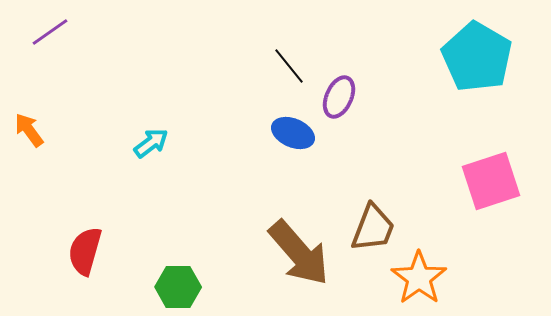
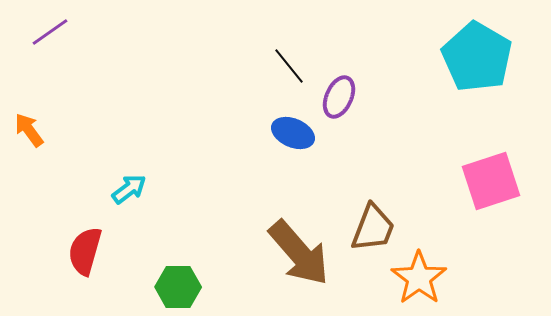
cyan arrow: moved 22 px left, 46 px down
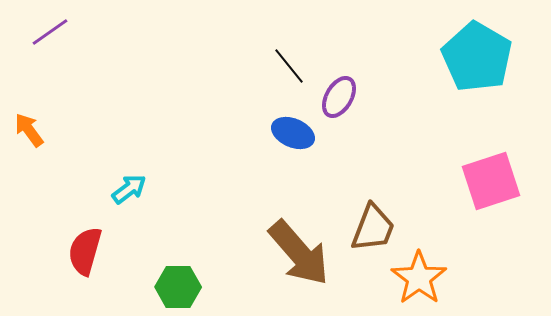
purple ellipse: rotated 6 degrees clockwise
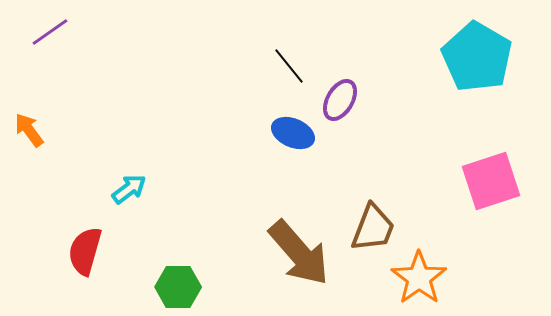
purple ellipse: moved 1 px right, 3 px down
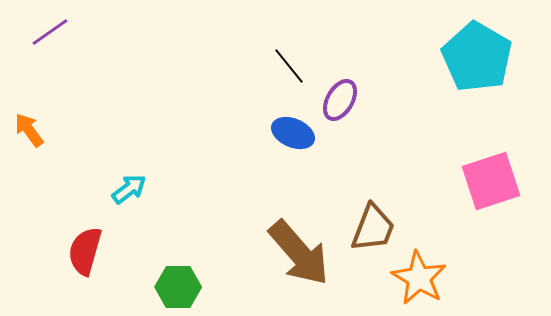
orange star: rotated 6 degrees counterclockwise
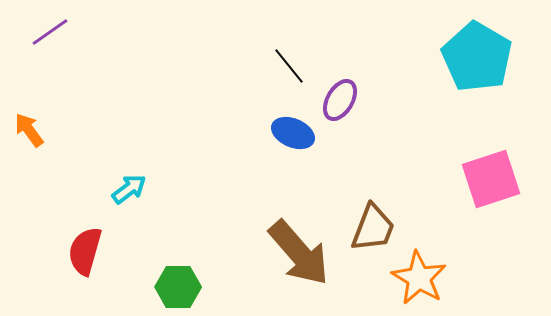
pink square: moved 2 px up
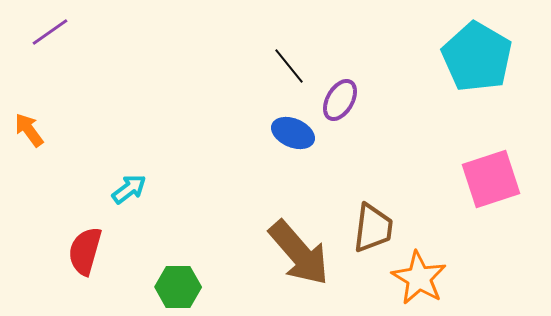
brown trapezoid: rotated 14 degrees counterclockwise
